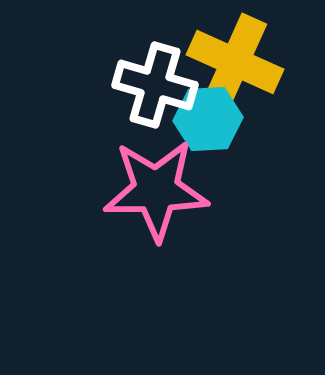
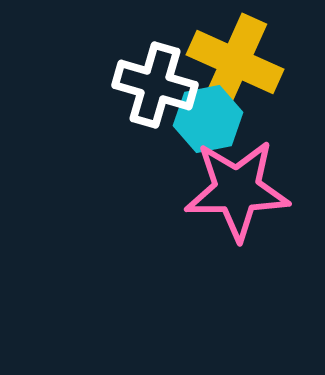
cyan hexagon: rotated 8 degrees counterclockwise
pink star: moved 81 px right
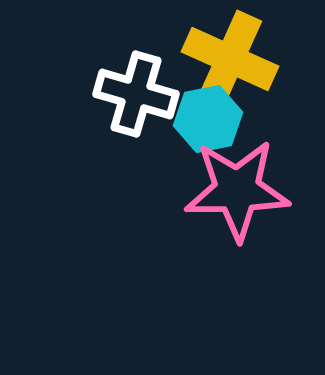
yellow cross: moved 5 px left, 3 px up
white cross: moved 19 px left, 9 px down
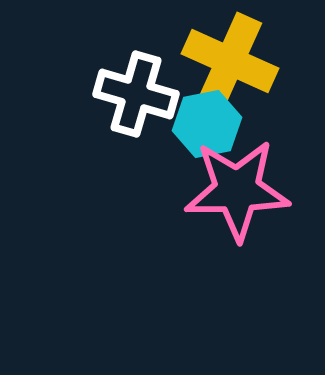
yellow cross: moved 2 px down
cyan hexagon: moved 1 px left, 5 px down
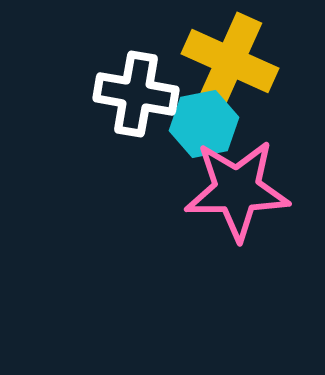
white cross: rotated 6 degrees counterclockwise
cyan hexagon: moved 3 px left
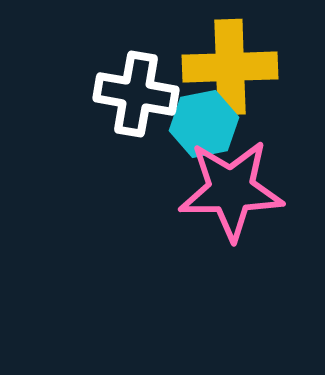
yellow cross: moved 6 px down; rotated 26 degrees counterclockwise
pink star: moved 6 px left
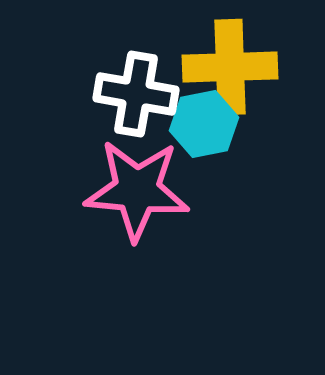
pink star: moved 94 px left; rotated 6 degrees clockwise
